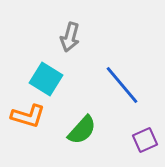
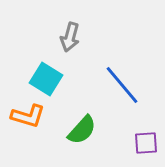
purple square: moved 1 px right, 3 px down; rotated 20 degrees clockwise
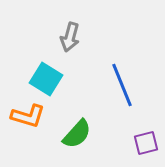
blue line: rotated 18 degrees clockwise
green semicircle: moved 5 px left, 4 px down
purple square: rotated 10 degrees counterclockwise
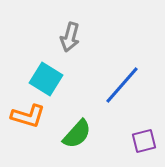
blue line: rotated 63 degrees clockwise
purple square: moved 2 px left, 2 px up
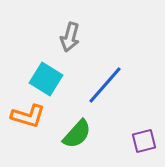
blue line: moved 17 px left
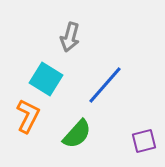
orange L-shape: rotated 80 degrees counterclockwise
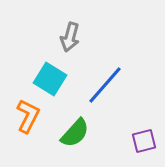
cyan square: moved 4 px right
green semicircle: moved 2 px left, 1 px up
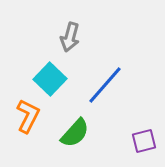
cyan square: rotated 12 degrees clockwise
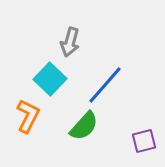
gray arrow: moved 5 px down
green semicircle: moved 9 px right, 7 px up
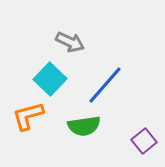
gray arrow: rotated 80 degrees counterclockwise
orange L-shape: rotated 132 degrees counterclockwise
green semicircle: rotated 40 degrees clockwise
purple square: rotated 25 degrees counterclockwise
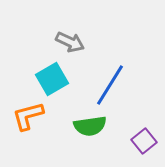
cyan square: moved 2 px right; rotated 16 degrees clockwise
blue line: moved 5 px right; rotated 9 degrees counterclockwise
green semicircle: moved 6 px right
